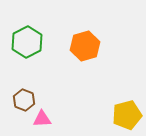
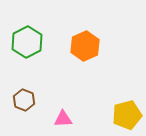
orange hexagon: rotated 8 degrees counterclockwise
pink triangle: moved 21 px right
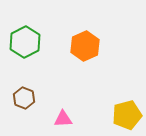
green hexagon: moved 2 px left
brown hexagon: moved 2 px up
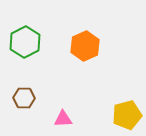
brown hexagon: rotated 20 degrees counterclockwise
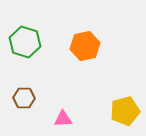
green hexagon: rotated 16 degrees counterclockwise
orange hexagon: rotated 12 degrees clockwise
yellow pentagon: moved 2 px left, 4 px up
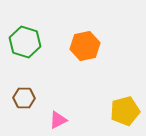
pink triangle: moved 5 px left, 1 px down; rotated 24 degrees counterclockwise
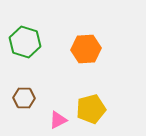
orange hexagon: moved 1 px right, 3 px down; rotated 8 degrees clockwise
yellow pentagon: moved 34 px left, 2 px up
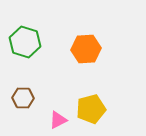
brown hexagon: moved 1 px left
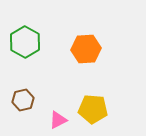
green hexagon: rotated 12 degrees clockwise
brown hexagon: moved 2 px down; rotated 15 degrees counterclockwise
yellow pentagon: moved 2 px right; rotated 20 degrees clockwise
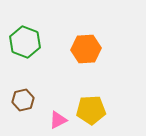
green hexagon: rotated 8 degrees counterclockwise
yellow pentagon: moved 2 px left, 1 px down; rotated 8 degrees counterclockwise
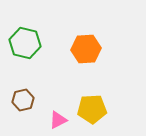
green hexagon: moved 1 px down; rotated 8 degrees counterclockwise
yellow pentagon: moved 1 px right, 1 px up
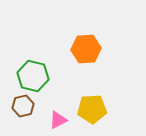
green hexagon: moved 8 px right, 33 px down
brown hexagon: moved 6 px down
